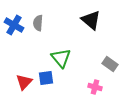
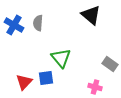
black triangle: moved 5 px up
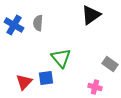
black triangle: rotated 45 degrees clockwise
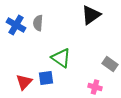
blue cross: moved 2 px right
green triangle: rotated 15 degrees counterclockwise
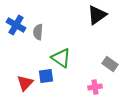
black triangle: moved 6 px right
gray semicircle: moved 9 px down
blue square: moved 2 px up
red triangle: moved 1 px right, 1 px down
pink cross: rotated 24 degrees counterclockwise
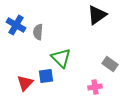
green triangle: rotated 10 degrees clockwise
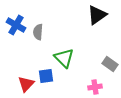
green triangle: moved 3 px right
red triangle: moved 1 px right, 1 px down
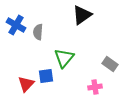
black triangle: moved 15 px left
green triangle: rotated 25 degrees clockwise
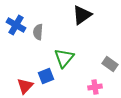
blue square: rotated 14 degrees counterclockwise
red triangle: moved 1 px left, 2 px down
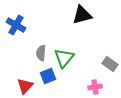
black triangle: rotated 20 degrees clockwise
gray semicircle: moved 3 px right, 21 px down
blue square: moved 2 px right
